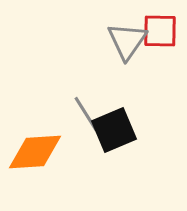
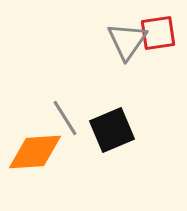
red square: moved 2 px left, 2 px down; rotated 9 degrees counterclockwise
gray line: moved 21 px left, 4 px down
black square: moved 2 px left
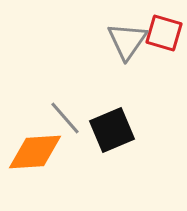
red square: moved 6 px right; rotated 24 degrees clockwise
gray line: rotated 9 degrees counterclockwise
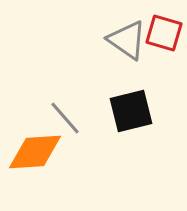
gray triangle: moved 1 px up; rotated 30 degrees counterclockwise
black square: moved 19 px right, 19 px up; rotated 9 degrees clockwise
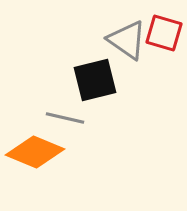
black square: moved 36 px left, 31 px up
gray line: rotated 36 degrees counterclockwise
orange diamond: rotated 26 degrees clockwise
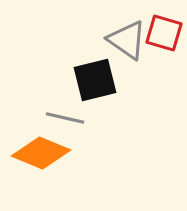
orange diamond: moved 6 px right, 1 px down
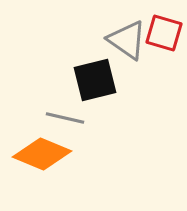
orange diamond: moved 1 px right, 1 px down
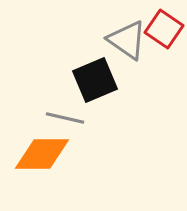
red square: moved 4 px up; rotated 18 degrees clockwise
black square: rotated 9 degrees counterclockwise
orange diamond: rotated 22 degrees counterclockwise
